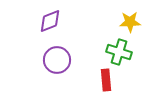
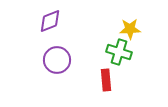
yellow star: moved 7 px down
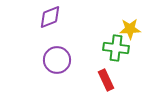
purple diamond: moved 4 px up
green cross: moved 3 px left, 4 px up; rotated 10 degrees counterclockwise
red rectangle: rotated 20 degrees counterclockwise
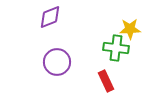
purple circle: moved 2 px down
red rectangle: moved 1 px down
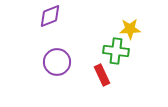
purple diamond: moved 1 px up
green cross: moved 3 px down
red rectangle: moved 4 px left, 6 px up
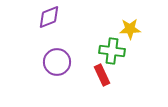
purple diamond: moved 1 px left, 1 px down
green cross: moved 4 px left
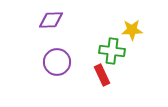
purple diamond: moved 2 px right, 3 px down; rotated 20 degrees clockwise
yellow star: moved 2 px right, 1 px down
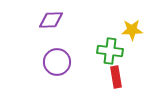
green cross: moved 2 px left
red rectangle: moved 14 px right, 2 px down; rotated 15 degrees clockwise
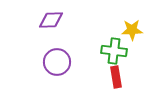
green cross: moved 4 px right
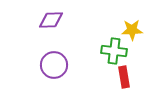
purple circle: moved 3 px left, 3 px down
red rectangle: moved 8 px right
